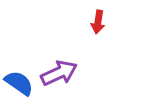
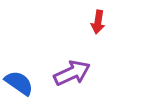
purple arrow: moved 13 px right
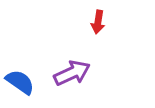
blue semicircle: moved 1 px right, 1 px up
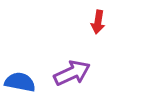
blue semicircle: rotated 24 degrees counterclockwise
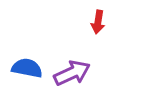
blue semicircle: moved 7 px right, 14 px up
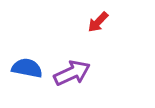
red arrow: rotated 35 degrees clockwise
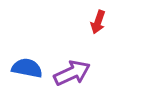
red arrow: rotated 25 degrees counterclockwise
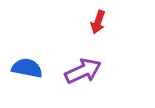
purple arrow: moved 11 px right, 2 px up
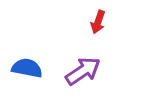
purple arrow: rotated 9 degrees counterclockwise
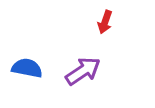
red arrow: moved 7 px right
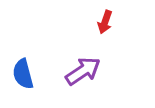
blue semicircle: moved 4 px left, 6 px down; rotated 116 degrees counterclockwise
